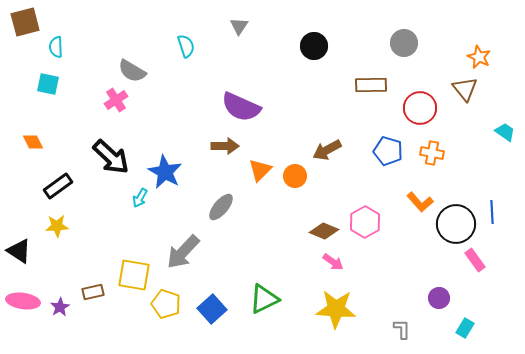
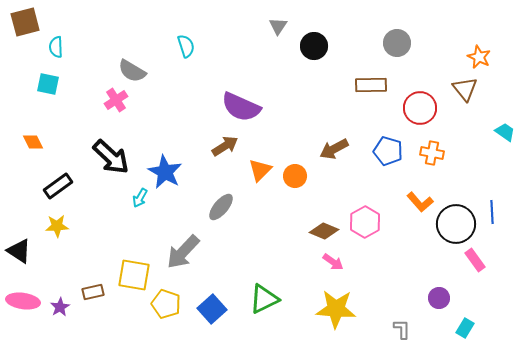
gray triangle at (239, 26): moved 39 px right
gray circle at (404, 43): moved 7 px left
brown arrow at (225, 146): rotated 32 degrees counterclockwise
brown arrow at (327, 150): moved 7 px right, 1 px up
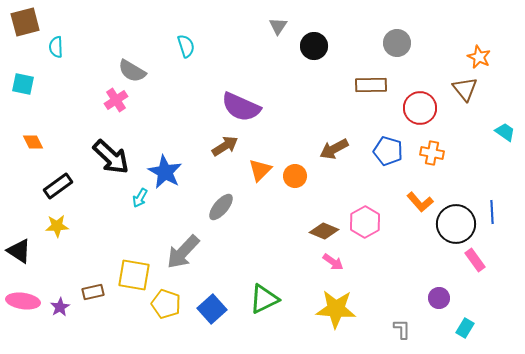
cyan square at (48, 84): moved 25 px left
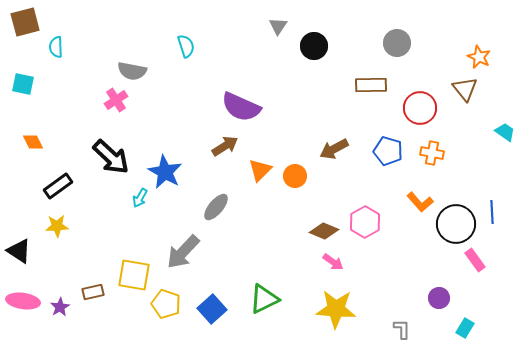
gray semicircle at (132, 71): rotated 20 degrees counterclockwise
gray ellipse at (221, 207): moved 5 px left
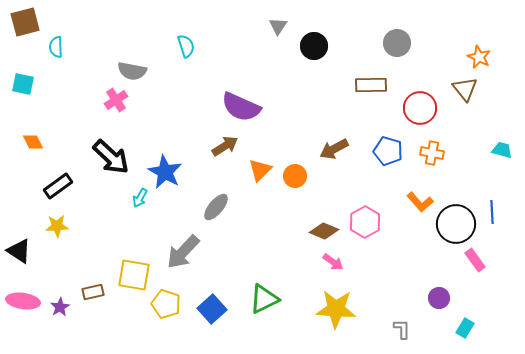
cyan trapezoid at (505, 132): moved 3 px left, 18 px down; rotated 20 degrees counterclockwise
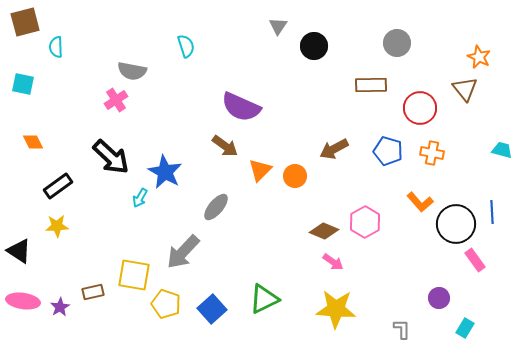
brown arrow at (225, 146): rotated 68 degrees clockwise
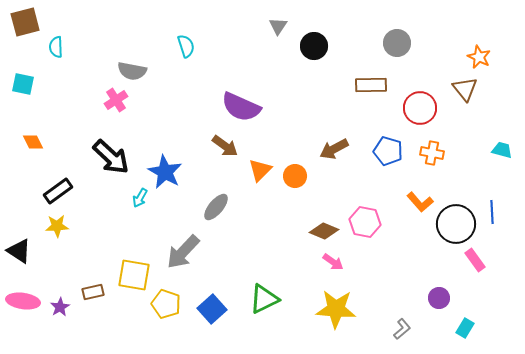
black rectangle at (58, 186): moved 5 px down
pink hexagon at (365, 222): rotated 20 degrees counterclockwise
gray L-shape at (402, 329): rotated 50 degrees clockwise
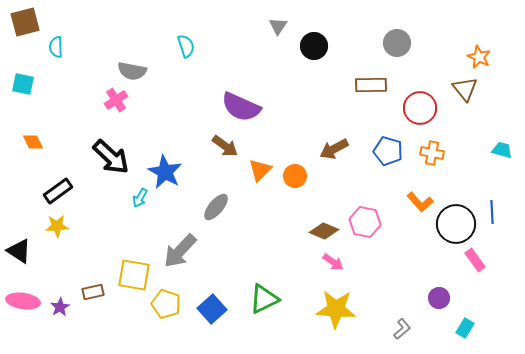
gray arrow at (183, 252): moved 3 px left, 1 px up
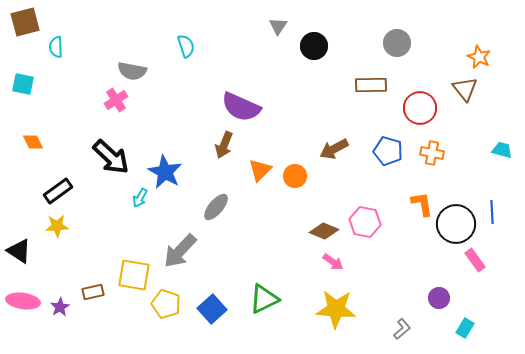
brown arrow at (225, 146): moved 1 px left, 1 px up; rotated 76 degrees clockwise
orange L-shape at (420, 202): moved 2 px right, 2 px down; rotated 148 degrees counterclockwise
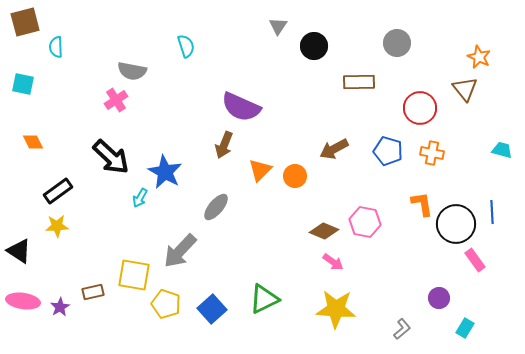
brown rectangle at (371, 85): moved 12 px left, 3 px up
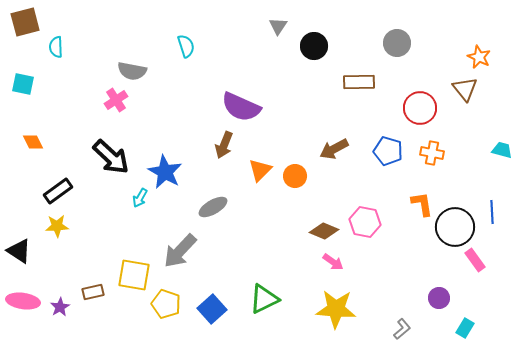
gray ellipse at (216, 207): moved 3 px left; rotated 20 degrees clockwise
black circle at (456, 224): moved 1 px left, 3 px down
